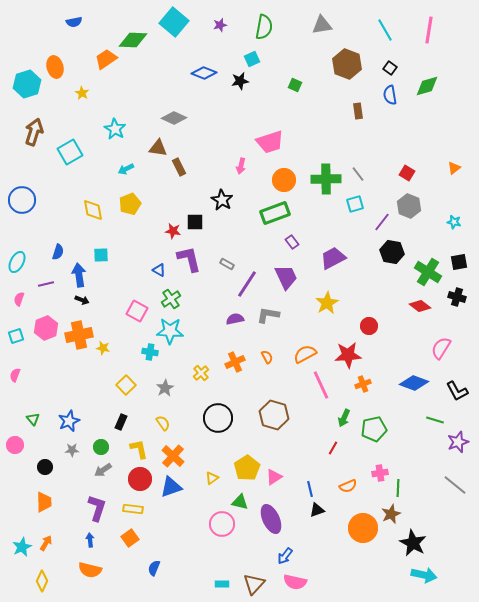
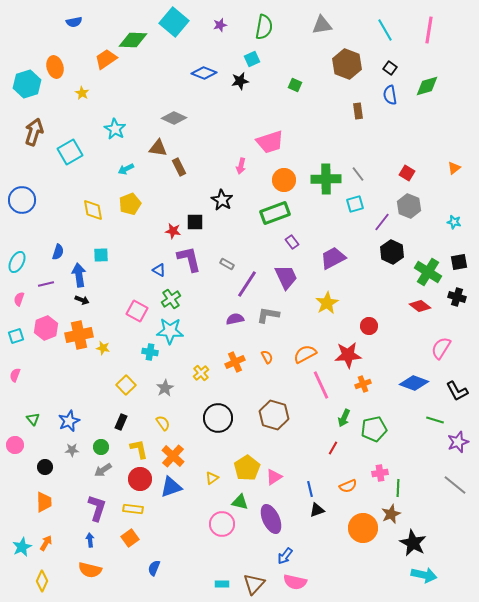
black hexagon at (392, 252): rotated 15 degrees clockwise
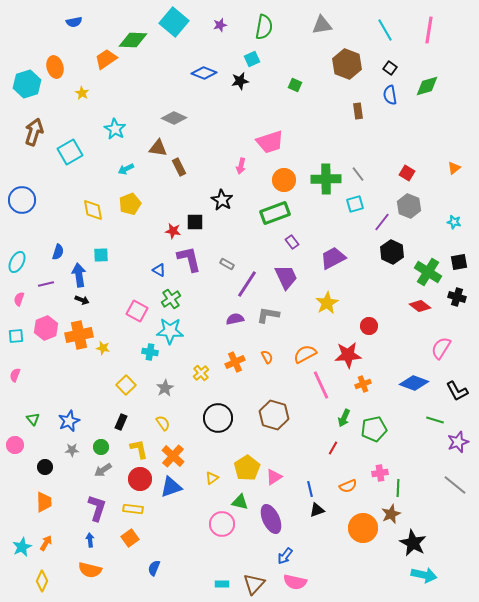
cyan square at (16, 336): rotated 14 degrees clockwise
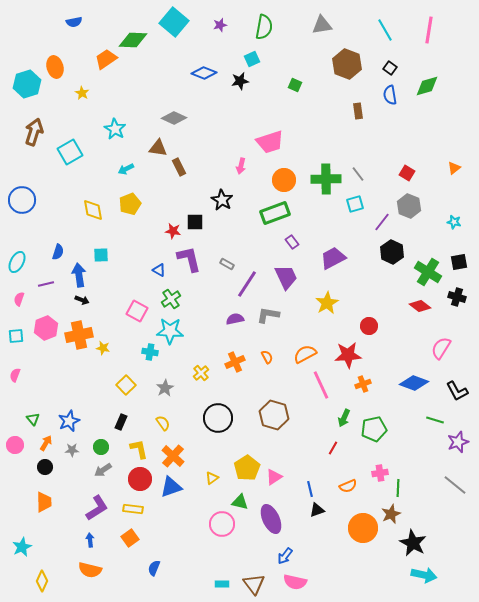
purple L-shape at (97, 508): rotated 40 degrees clockwise
orange arrow at (46, 543): moved 100 px up
brown triangle at (254, 584): rotated 20 degrees counterclockwise
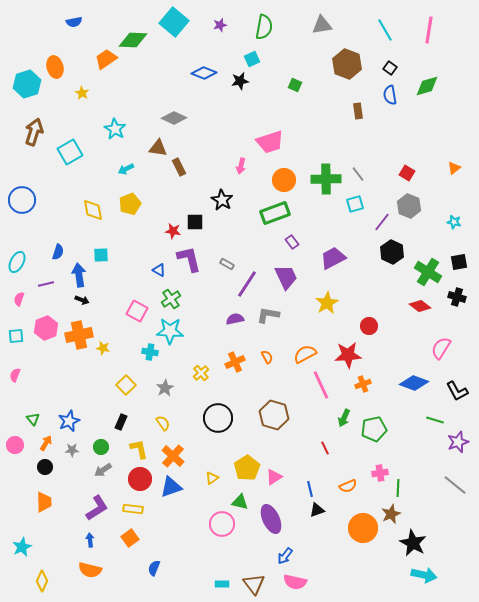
red line at (333, 448): moved 8 px left; rotated 56 degrees counterclockwise
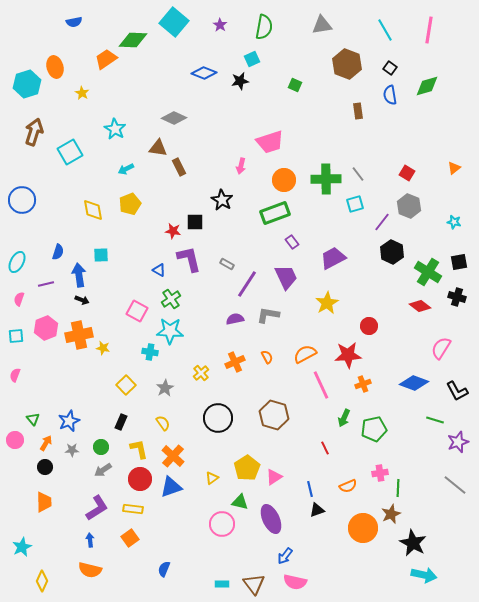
purple star at (220, 25): rotated 24 degrees counterclockwise
pink circle at (15, 445): moved 5 px up
blue semicircle at (154, 568): moved 10 px right, 1 px down
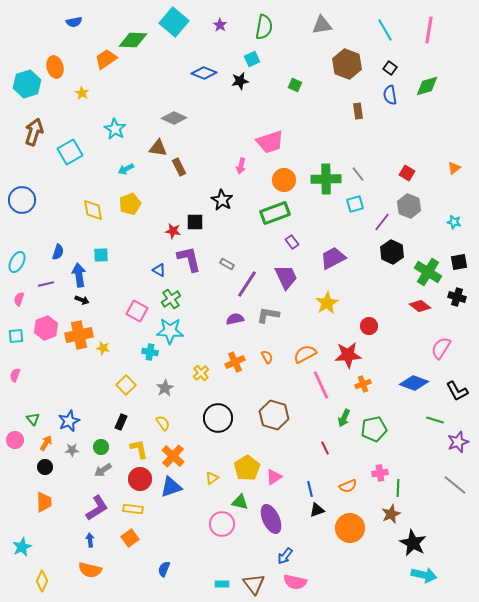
orange circle at (363, 528): moved 13 px left
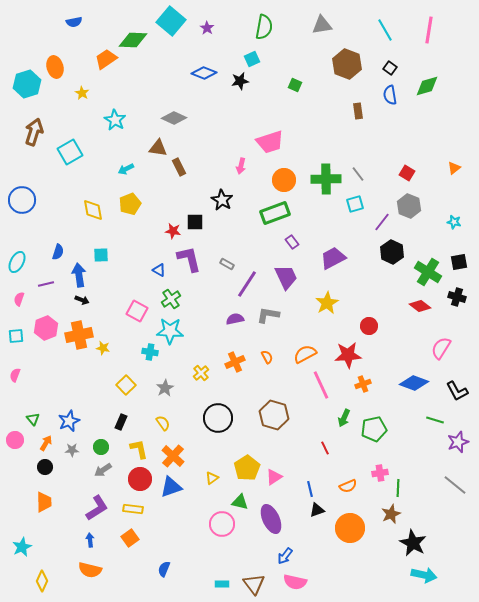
cyan square at (174, 22): moved 3 px left, 1 px up
purple star at (220, 25): moved 13 px left, 3 px down
cyan star at (115, 129): moved 9 px up
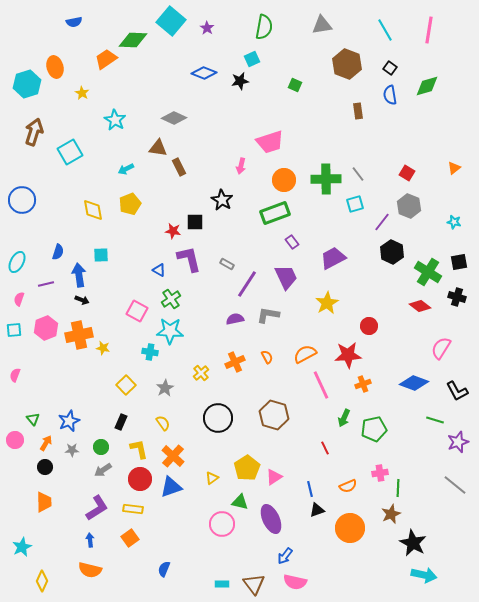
cyan square at (16, 336): moved 2 px left, 6 px up
